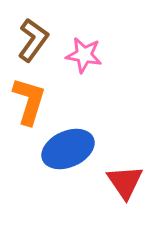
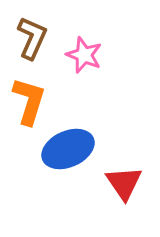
brown L-shape: moved 1 px left, 2 px up; rotated 12 degrees counterclockwise
pink star: rotated 12 degrees clockwise
red triangle: moved 1 px left, 1 px down
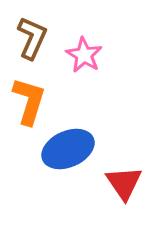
pink star: rotated 9 degrees clockwise
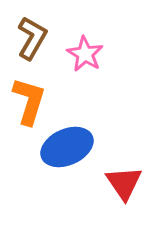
brown L-shape: rotated 6 degrees clockwise
pink star: moved 1 px right, 1 px up
blue ellipse: moved 1 px left, 2 px up
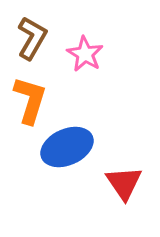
orange L-shape: moved 1 px right, 1 px up
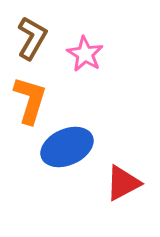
red triangle: moved 1 px left; rotated 36 degrees clockwise
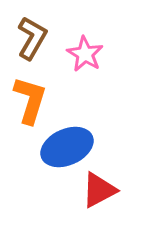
red triangle: moved 24 px left, 7 px down
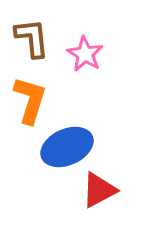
brown L-shape: rotated 36 degrees counterclockwise
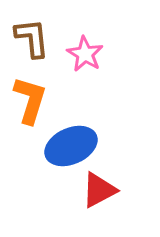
blue ellipse: moved 4 px right, 1 px up
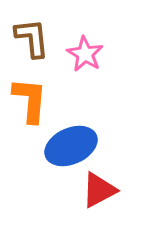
orange L-shape: rotated 12 degrees counterclockwise
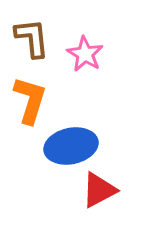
orange L-shape: rotated 12 degrees clockwise
blue ellipse: rotated 12 degrees clockwise
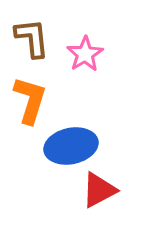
pink star: rotated 9 degrees clockwise
